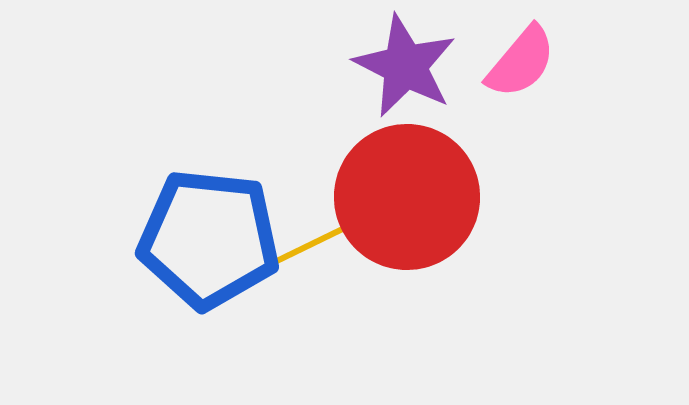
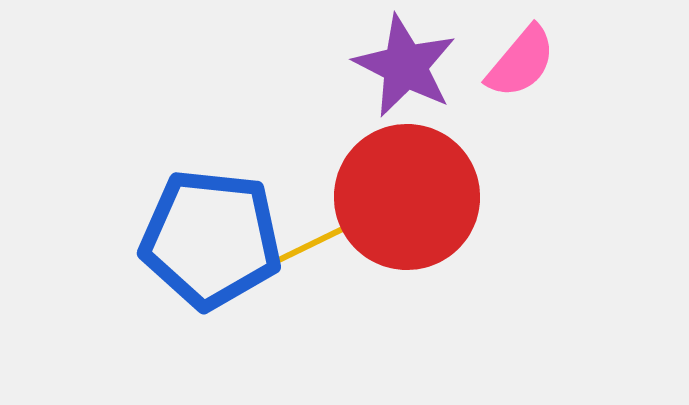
blue pentagon: moved 2 px right
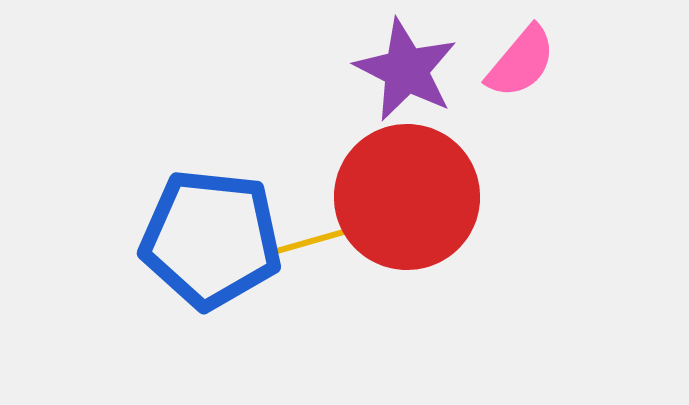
purple star: moved 1 px right, 4 px down
yellow line: moved 3 px left; rotated 10 degrees clockwise
